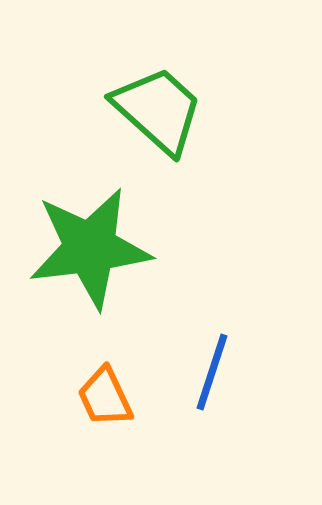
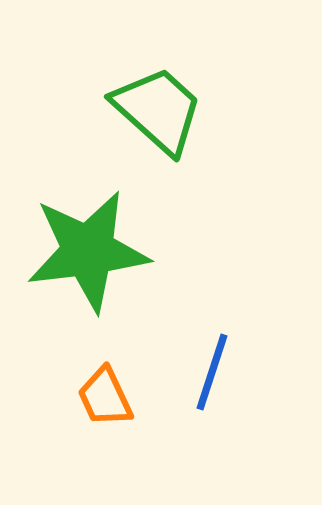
green star: moved 2 px left, 3 px down
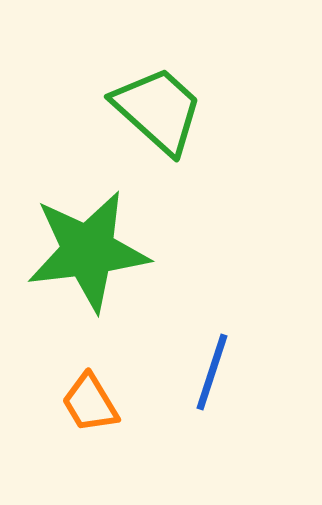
orange trapezoid: moved 15 px left, 6 px down; rotated 6 degrees counterclockwise
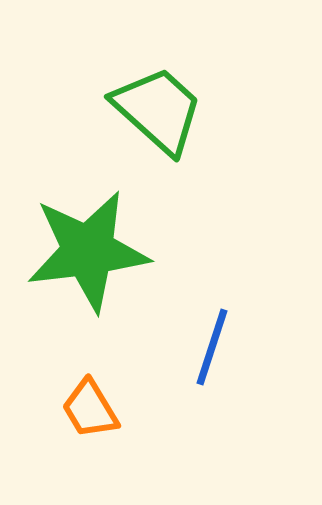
blue line: moved 25 px up
orange trapezoid: moved 6 px down
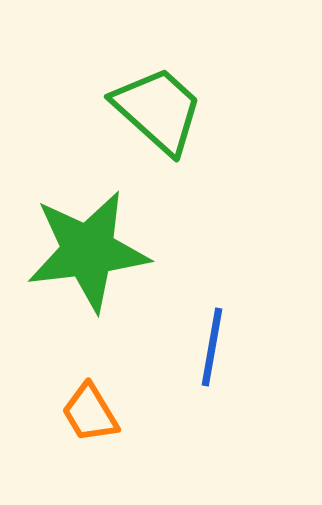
blue line: rotated 8 degrees counterclockwise
orange trapezoid: moved 4 px down
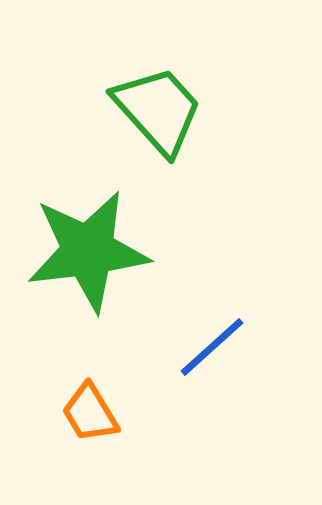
green trapezoid: rotated 6 degrees clockwise
blue line: rotated 38 degrees clockwise
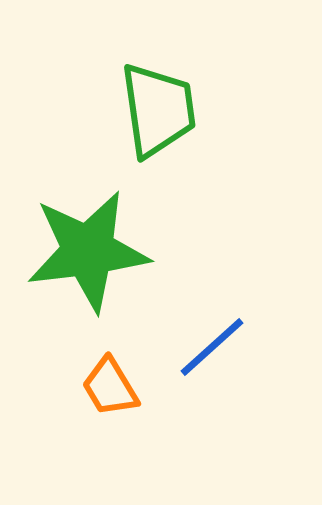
green trapezoid: rotated 34 degrees clockwise
orange trapezoid: moved 20 px right, 26 px up
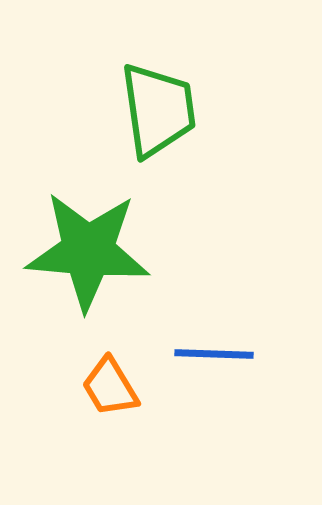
green star: rotated 12 degrees clockwise
blue line: moved 2 px right, 7 px down; rotated 44 degrees clockwise
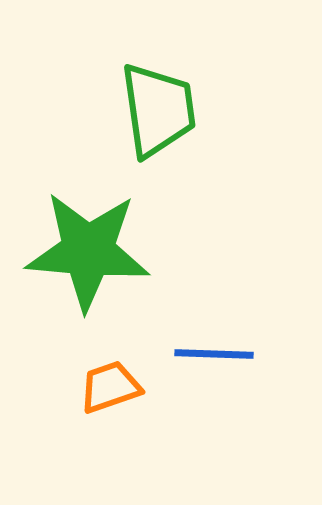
orange trapezoid: rotated 102 degrees clockwise
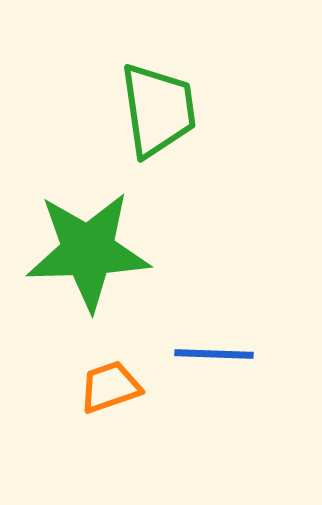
green star: rotated 7 degrees counterclockwise
